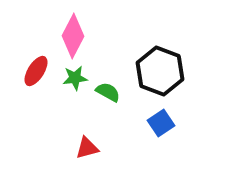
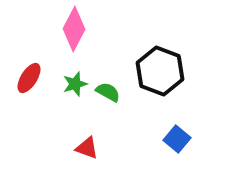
pink diamond: moved 1 px right, 7 px up
red ellipse: moved 7 px left, 7 px down
green star: moved 6 px down; rotated 10 degrees counterclockwise
blue square: moved 16 px right, 16 px down; rotated 16 degrees counterclockwise
red triangle: rotated 35 degrees clockwise
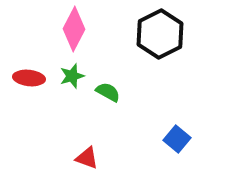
black hexagon: moved 37 px up; rotated 12 degrees clockwise
red ellipse: rotated 64 degrees clockwise
green star: moved 3 px left, 8 px up
red triangle: moved 10 px down
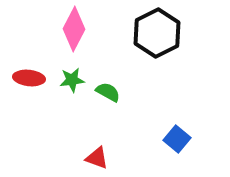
black hexagon: moved 3 px left, 1 px up
green star: moved 4 px down; rotated 10 degrees clockwise
red triangle: moved 10 px right
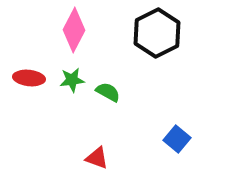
pink diamond: moved 1 px down
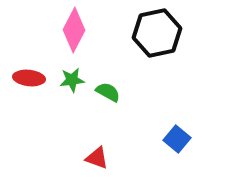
black hexagon: rotated 15 degrees clockwise
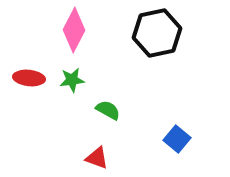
green semicircle: moved 18 px down
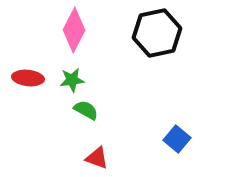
red ellipse: moved 1 px left
green semicircle: moved 22 px left
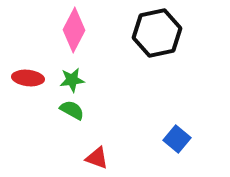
green semicircle: moved 14 px left
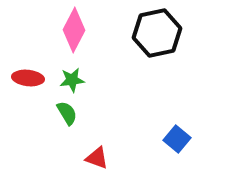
green semicircle: moved 5 px left, 3 px down; rotated 30 degrees clockwise
